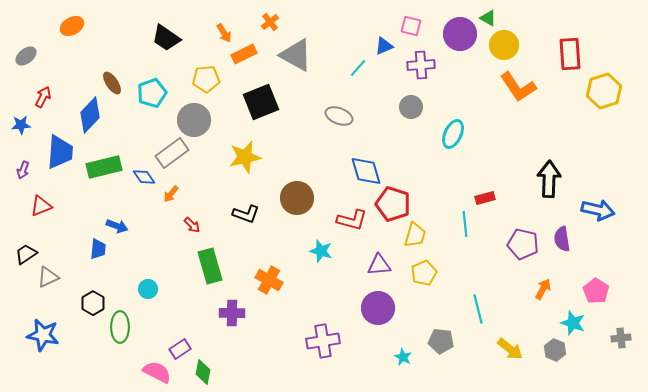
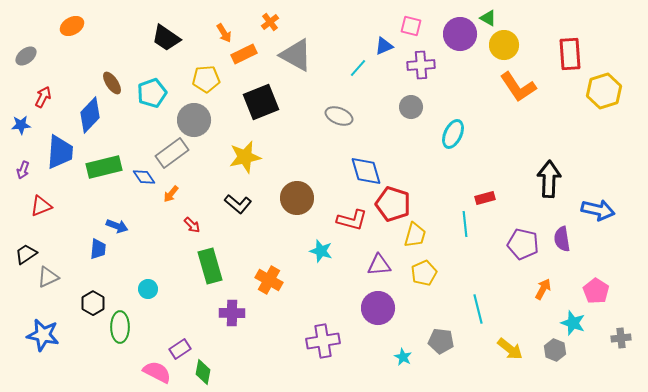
black L-shape at (246, 214): moved 8 px left, 10 px up; rotated 20 degrees clockwise
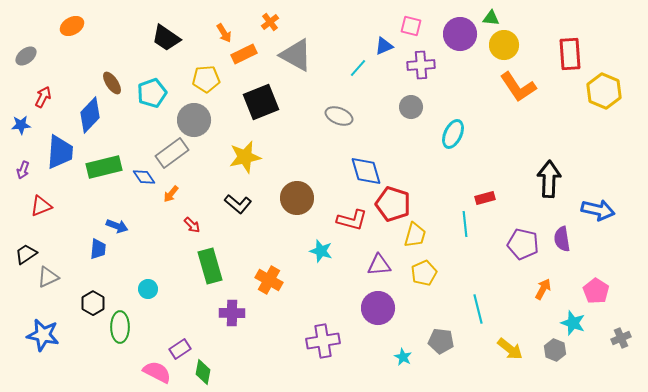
green triangle at (488, 18): moved 3 px right; rotated 24 degrees counterclockwise
yellow hexagon at (604, 91): rotated 20 degrees counterclockwise
gray cross at (621, 338): rotated 18 degrees counterclockwise
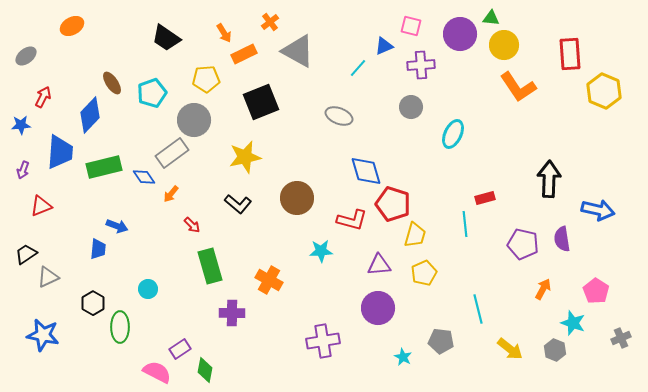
gray triangle at (296, 55): moved 2 px right, 4 px up
cyan star at (321, 251): rotated 20 degrees counterclockwise
green diamond at (203, 372): moved 2 px right, 2 px up
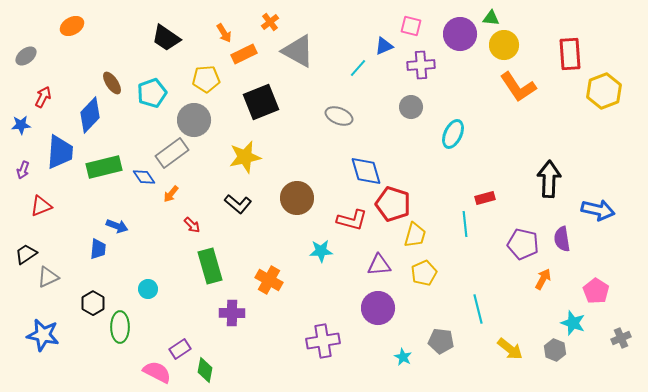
yellow hexagon at (604, 91): rotated 16 degrees clockwise
orange arrow at (543, 289): moved 10 px up
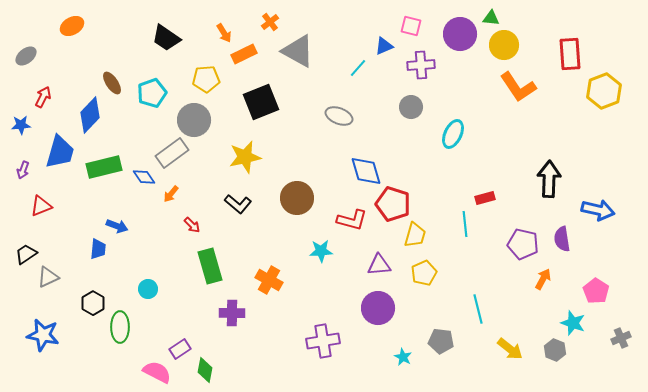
blue trapezoid at (60, 152): rotated 12 degrees clockwise
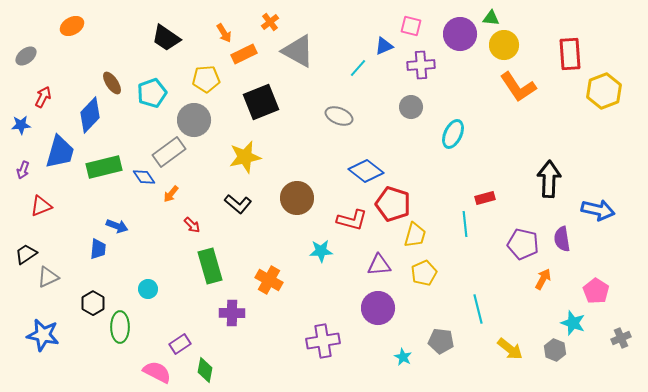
gray rectangle at (172, 153): moved 3 px left, 1 px up
blue diamond at (366, 171): rotated 36 degrees counterclockwise
purple rectangle at (180, 349): moved 5 px up
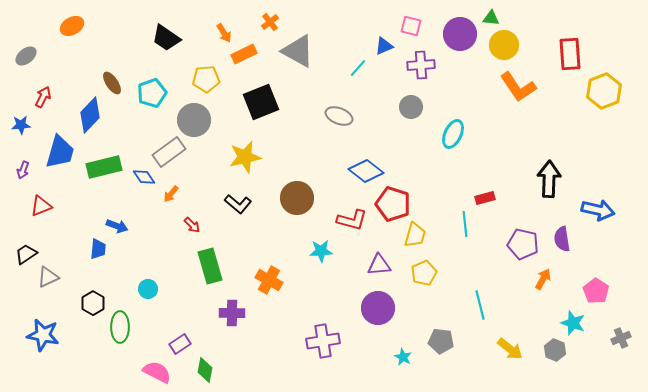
cyan line at (478, 309): moved 2 px right, 4 px up
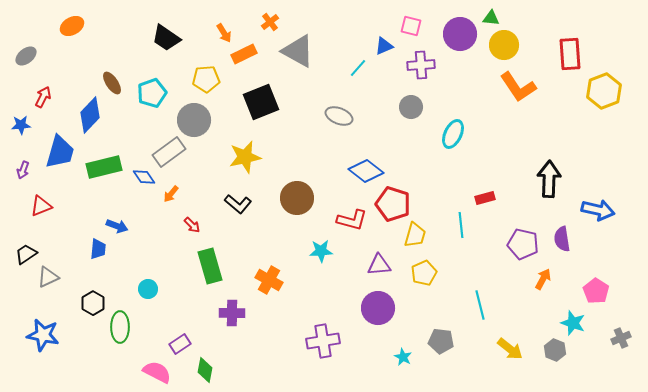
cyan line at (465, 224): moved 4 px left, 1 px down
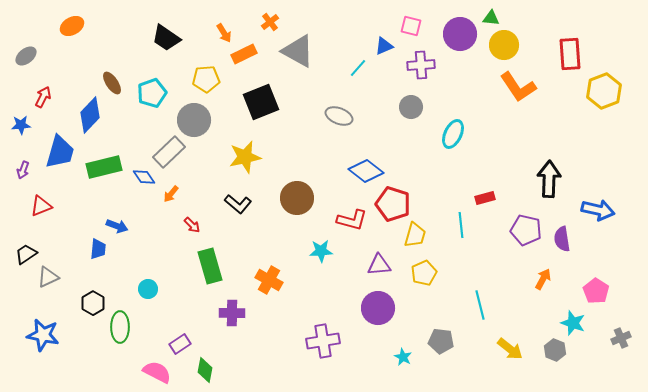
gray rectangle at (169, 152): rotated 8 degrees counterclockwise
purple pentagon at (523, 244): moved 3 px right, 14 px up
